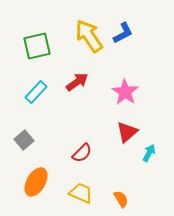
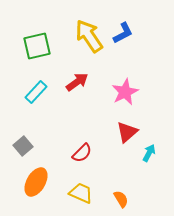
pink star: rotated 12 degrees clockwise
gray square: moved 1 px left, 6 px down
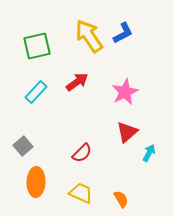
orange ellipse: rotated 28 degrees counterclockwise
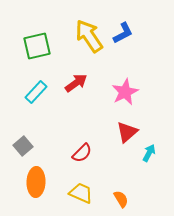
red arrow: moved 1 px left, 1 px down
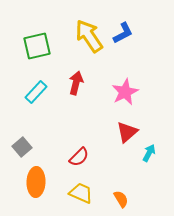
red arrow: rotated 40 degrees counterclockwise
gray square: moved 1 px left, 1 px down
red semicircle: moved 3 px left, 4 px down
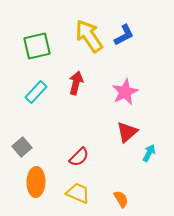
blue L-shape: moved 1 px right, 2 px down
yellow trapezoid: moved 3 px left
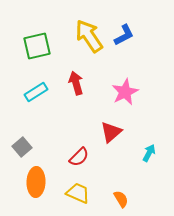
red arrow: rotated 30 degrees counterclockwise
cyan rectangle: rotated 15 degrees clockwise
red triangle: moved 16 px left
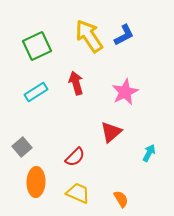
green square: rotated 12 degrees counterclockwise
red semicircle: moved 4 px left
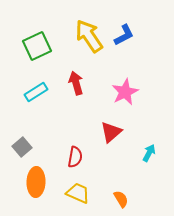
red semicircle: rotated 35 degrees counterclockwise
